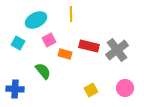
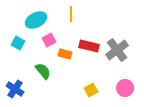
blue cross: rotated 30 degrees clockwise
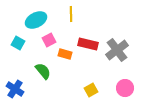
red rectangle: moved 1 px left, 2 px up
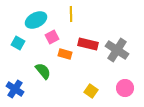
pink square: moved 3 px right, 3 px up
gray cross: rotated 20 degrees counterclockwise
yellow square: moved 1 px down; rotated 24 degrees counterclockwise
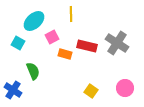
cyan ellipse: moved 2 px left, 1 px down; rotated 15 degrees counterclockwise
red rectangle: moved 1 px left, 2 px down
gray cross: moved 7 px up
green semicircle: moved 10 px left; rotated 18 degrees clockwise
blue cross: moved 2 px left, 1 px down
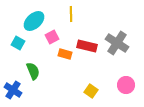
pink circle: moved 1 px right, 3 px up
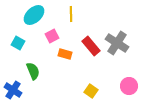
cyan ellipse: moved 6 px up
pink square: moved 1 px up
red rectangle: moved 4 px right; rotated 36 degrees clockwise
pink circle: moved 3 px right, 1 px down
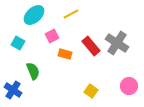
yellow line: rotated 63 degrees clockwise
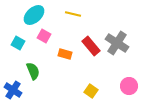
yellow line: moved 2 px right; rotated 42 degrees clockwise
pink square: moved 8 px left; rotated 32 degrees counterclockwise
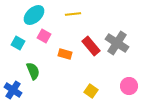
yellow line: rotated 21 degrees counterclockwise
